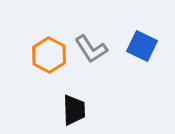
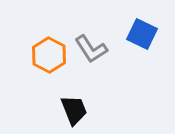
blue square: moved 12 px up
black trapezoid: rotated 20 degrees counterclockwise
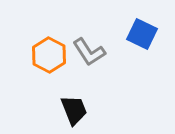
gray L-shape: moved 2 px left, 3 px down
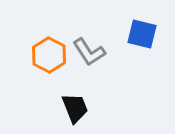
blue square: rotated 12 degrees counterclockwise
black trapezoid: moved 1 px right, 2 px up
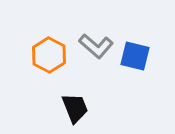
blue square: moved 7 px left, 22 px down
gray L-shape: moved 7 px right, 6 px up; rotated 16 degrees counterclockwise
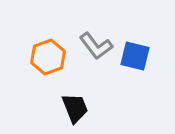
gray L-shape: rotated 12 degrees clockwise
orange hexagon: moved 1 px left, 2 px down; rotated 12 degrees clockwise
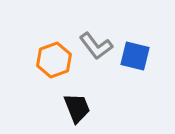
orange hexagon: moved 6 px right, 3 px down
black trapezoid: moved 2 px right
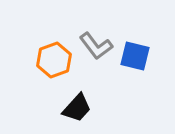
black trapezoid: rotated 64 degrees clockwise
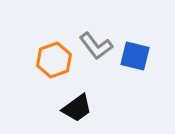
black trapezoid: rotated 12 degrees clockwise
